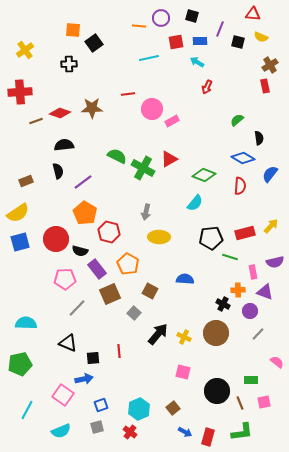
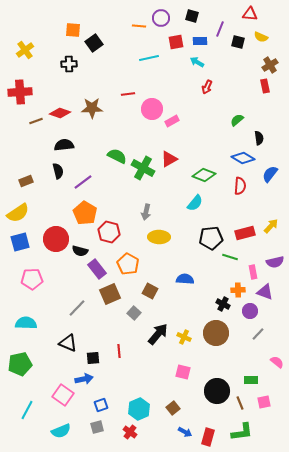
red triangle at (253, 14): moved 3 px left
pink pentagon at (65, 279): moved 33 px left
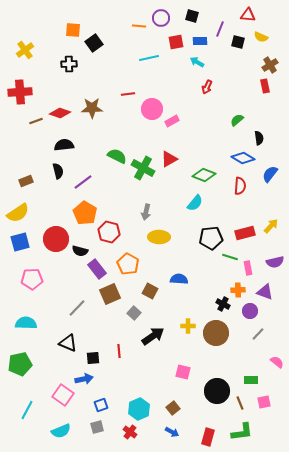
red triangle at (250, 14): moved 2 px left, 1 px down
pink rectangle at (253, 272): moved 5 px left, 4 px up
blue semicircle at (185, 279): moved 6 px left
black arrow at (158, 334): moved 5 px left, 2 px down; rotated 15 degrees clockwise
yellow cross at (184, 337): moved 4 px right, 11 px up; rotated 24 degrees counterclockwise
blue arrow at (185, 432): moved 13 px left
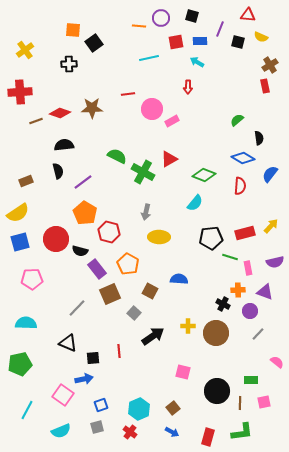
red arrow at (207, 87): moved 19 px left; rotated 24 degrees counterclockwise
green cross at (143, 168): moved 4 px down
brown line at (240, 403): rotated 24 degrees clockwise
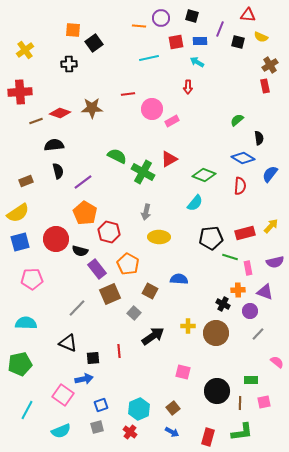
black semicircle at (64, 145): moved 10 px left
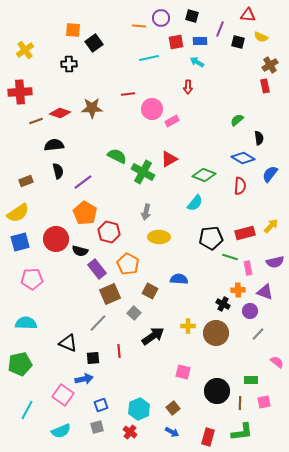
gray line at (77, 308): moved 21 px right, 15 px down
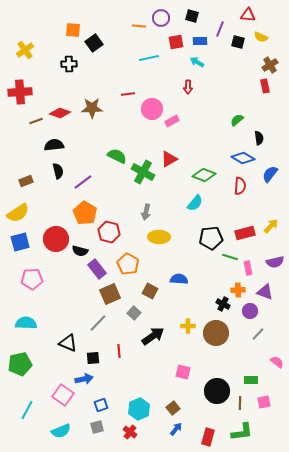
blue arrow at (172, 432): moved 4 px right, 3 px up; rotated 80 degrees counterclockwise
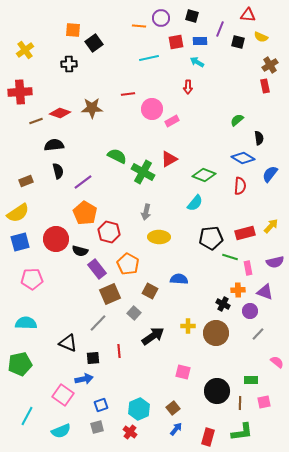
cyan line at (27, 410): moved 6 px down
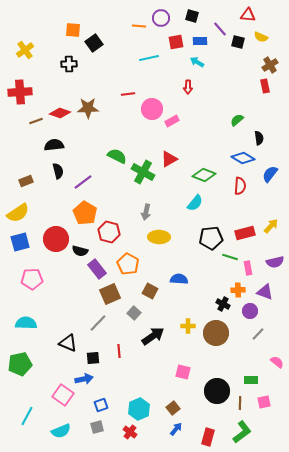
purple line at (220, 29): rotated 63 degrees counterclockwise
brown star at (92, 108): moved 4 px left
green L-shape at (242, 432): rotated 30 degrees counterclockwise
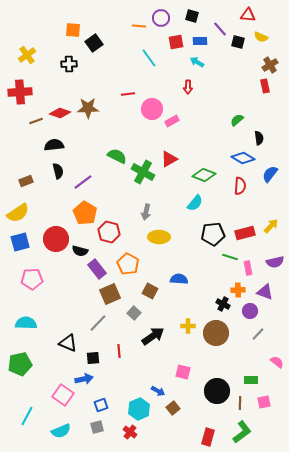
yellow cross at (25, 50): moved 2 px right, 5 px down
cyan line at (149, 58): rotated 66 degrees clockwise
black pentagon at (211, 238): moved 2 px right, 4 px up
blue arrow at (176, 429): moved 18 px left, 38 px up; rotated 80 degrees clockwise
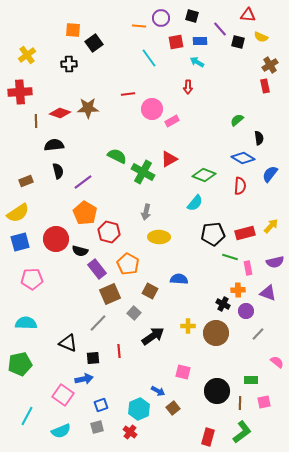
brown line at (36, 121): rotated 72 degrees counterclockwise
purple triangle at (265, 292): moved 3 px right, 1 px down
purple circle at (250, 311): moved 4 px left
